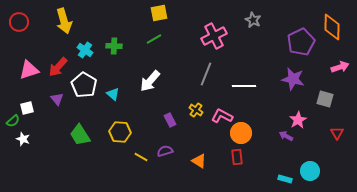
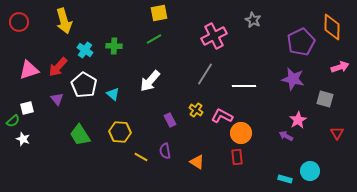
gray line: moved 1 px left; rotated 10 degrees clockwise
purple semicircle: rotated 84 degrees counterclockwise
orange triangle: moved 2 px left, 1 px down
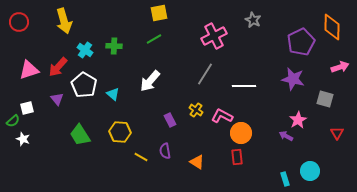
cyan rectangle: rotated 56 degrees clockwise
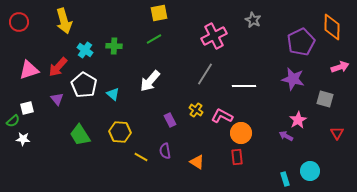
white star: rotated 16 degrees counterclockwise
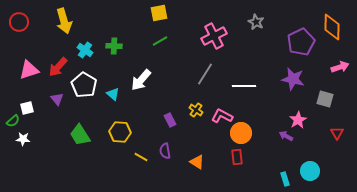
gray star: moved 3 px right, 2 px down
green line: moved 6 px right, 2 px down
white arrow: moved 9 px left, 1 px up
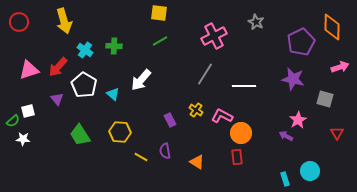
yellow square: rotated 18 degrees clockwise
white square: moved 1 px right, 3 px down
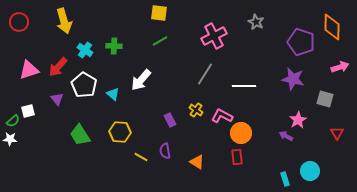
purple pentagon: rotated 28 degrees counterclockwise
white star: moved 13 px left
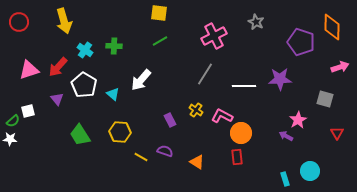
purple star: moved 13 px left; rotated 15 degrees counterclockwise
purple semicircle: rotated 119 degrees clockwise
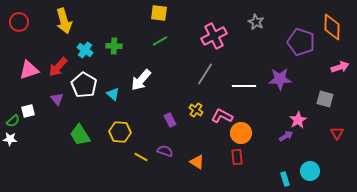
purple arrow: rotated 120 degrees clockwise
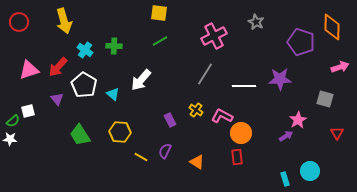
purple semicircle: rotated 84 degrees counterclockwise
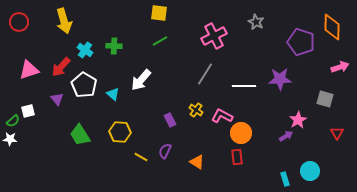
red arrow: moved 3 px right
